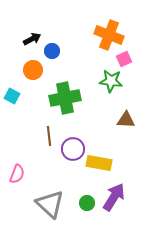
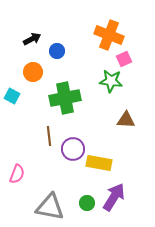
blue circle: moved 5 px right
orange circle: moved 2 px down
gray triangle: moved 3 px down; rotated 32 degrees counterclockwise
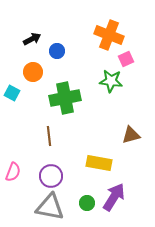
pink square: moved 2 px right
cyan square: moved 3 px up
brown triangle: moved 5 px right, 15 px down; rotated 18 degrees counterclockwise
purple circle: moved 22 px left, 27 px down
pink semicircle: moved 4 px left, 2 px up
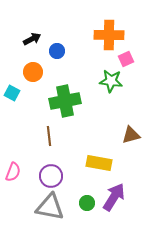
orange cross: rotated 20 degrees counterclockwise
green cross: moved 3 px down
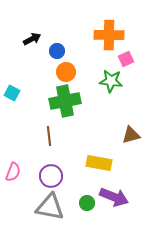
orange circle: moved 33 px right
purple arrow: rotated 80 degrees clockwise
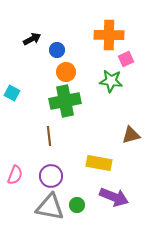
blue circle: moved 1 px up
pink semicircle: moved 2 px right, 3 px down
green circle: moved 10 px left, 2 px down
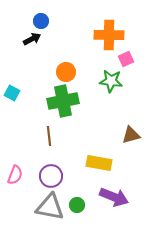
blue circle: moved 16 px left, 29 px up
green cross: moved 2 px left
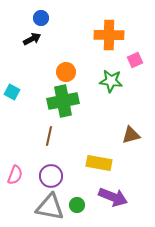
blue circle: moved 3 px up
pink square: moved 9 px right, 1 px down
cyan square: moved 1 px up
brown line: rotated 18 degrees clockwise
purple arrow: moved 1 px left
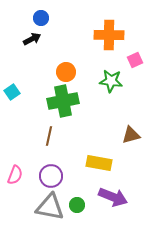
cyan square: rotated 28 degrees clockwise
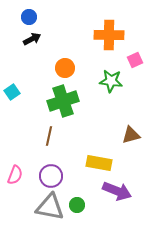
blue circle: moved 12 px left, 1 px up
orange circle: moved 1 px left, 4 px up
green cross: rotated 8 degrees counterclockwise
purple arrow: moved 4 px right, 6 px up
